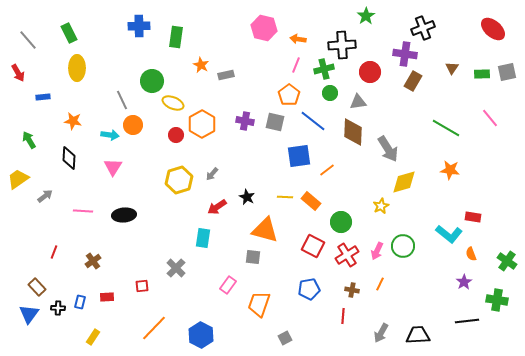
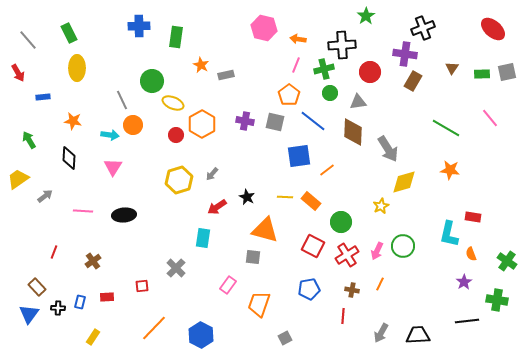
cyan L-shape at (449, 234): rotated 64 degrees clockwise
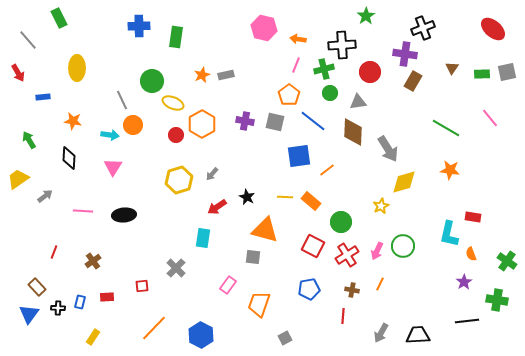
green rectangle at (69, 33): moved 10 px left, 15 px up
orange star at (201, 65): moved 1 px right, 10 px down; rotated 21 degrees clockwise
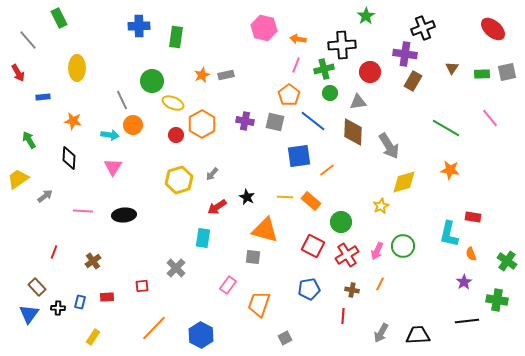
gray arrow at (388, 149): moved 1 px right, 3 px up
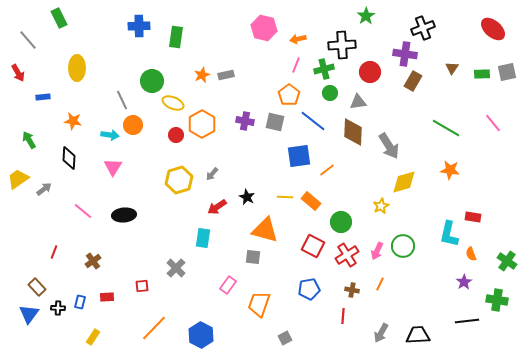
orange arrow at (298, 39): rotated 21 degrees counterclockwise
pink line at (490, 118): moved 3 px right, 5 px down
gray arrow at (45, 196): moved 1 px left, 7 px up
pink line at (83, 211): rotated 36 degrees clockwise
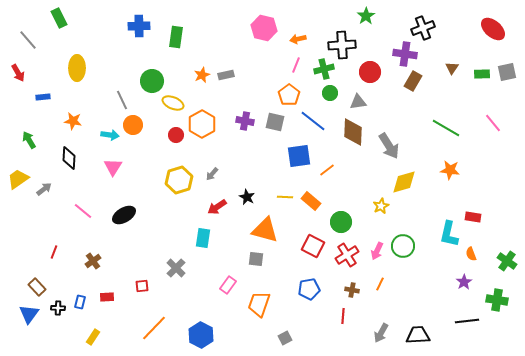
black ellipse at (124, 215): rotated 25 degrees counterclockwise
gray square at (253, 257): moved 3 px right, 2 px down
